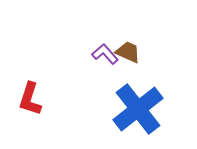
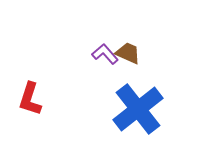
brown trapezoid: moved 1 px down
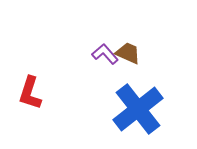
red L-shape: moved 6 px up
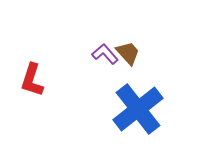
brown trapezoid: rotated 24 degrees clockwise
red L-shape: moved 2 px right, 13 px up
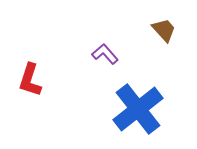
brown trapezoid: moved 36 px right, 23 px up
red L-shape: moved 2 px left
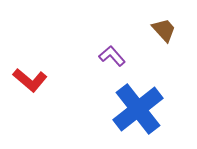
purple L-shape: moved 7 px right, 2 px down
red L-shape: rotated 68 degrees counterclockwise
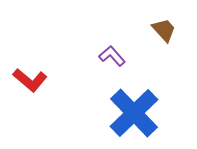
blue cross: moved 4 px left, 4 px down; rotated 6 degrees counterclockwise
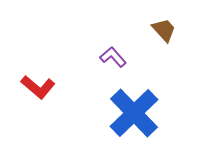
purple L-shape: moved 1 px right, 1 px down
red L-shape: moved 8 px right, 7 px down
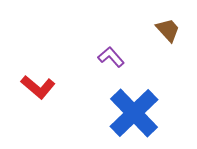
brown trapezoid: moved 4 px right
purple L-shape: moved 2 px left
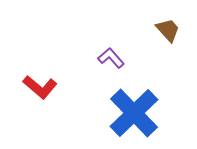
purple L-shape: moved 1 px down
red L-shape: moved 2 px right
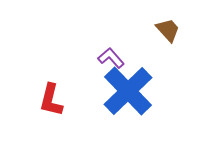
red L-shape: moved 11 px right, 13 px down; rotated 64 degrees clockwise
blue cross: moved 6 px left, 22 px up
